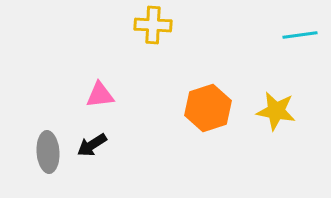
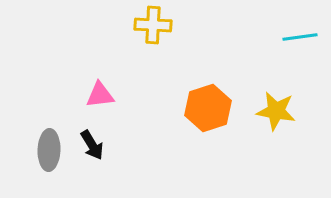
cyan line: moved 2 px down
black arrow: rotated 88 degrees counterclockwise
gray ellipse: moved 1 px right, 2 px up; rotated 6 degrees clockwise
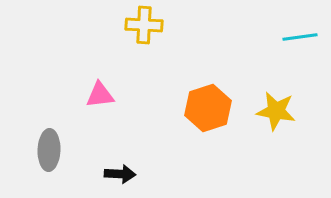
yellow cross: moved 9 px left
black arrow: moved 28 px right, 29 px down; rotated 56 degrees counterclockwise
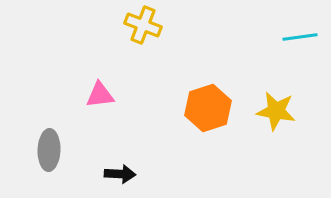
yellow cross: moved 1 px left; rotated 18 degrees clockwise
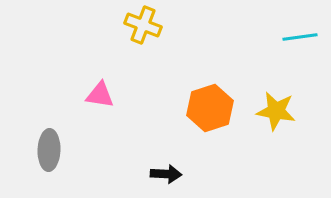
pink triangle: rotated 16 degrees clockwise
orange hexagon: moved 2 px right
black arrow: moved 46 px right
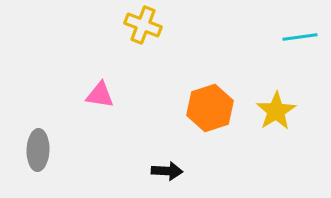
yellow star: rotated 30 degrees clockwise
gray ellipse: moved 11 px left
black arrow: moved 1 px right, 3 px up
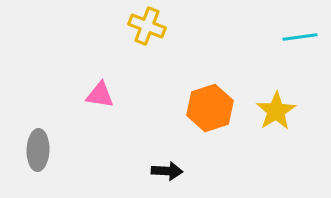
yellow cross: moved 4 px right, 1 px down
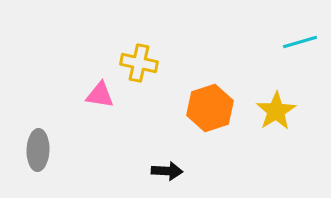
yellow cross: moved 8 px left, 37 px down; rotated 9 degrees counterclockwise
cyan line: moved 5 px down; rotated 8 degrees counterclockwise
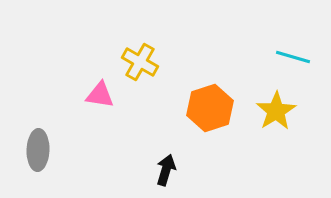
cyan line: moved 7 px left, 15 px down; rotated 32 degrees clockwise
yellow cross: moved 1 px right, 1 px up; rotated 18 degrees clockwise
black arrow: moved 1 px left, 1 px up; rotated 76 degrees counterclockwise
